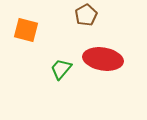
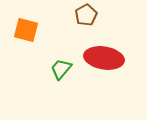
red ellipse: moved 1 px right, 1 px up
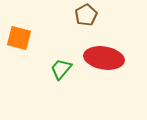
orange square: moved 7 px left, 8 px down
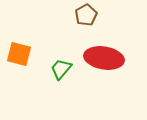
orange square: moved 16 px down
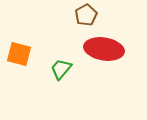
red ellipse: moved 9 px up
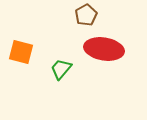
orange square: moved 2 px right, 2 px up
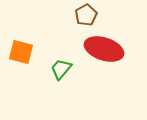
red ellipse: rotated 9 degrees clockwise
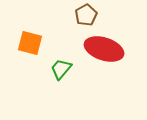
orange square: moved 9 px right, 9 px up
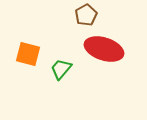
orange square: moved 2 px left, 11 px down
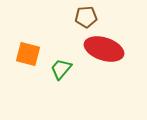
brown pentagon: moved 2 px down; rotated 25 degrees clockwise
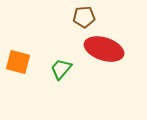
brown pentagon: moved 2 px left
orange square: moved 10 px left, 8 px down
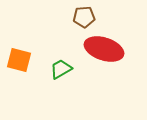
orange square: moved 1 px right, 2 px up
green trapezoid: rotated 20 degrees clockwise
